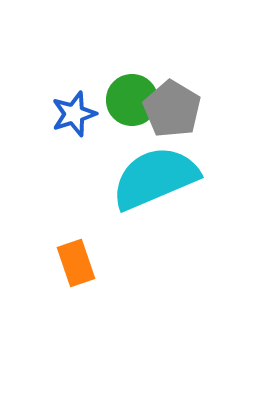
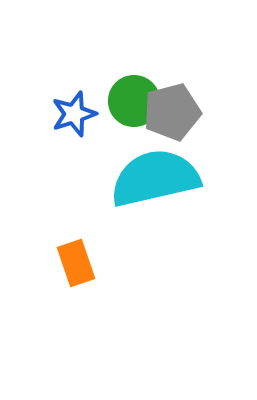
green circle: moved 2 px right, 1 px down
gray pentagon: moved 3 px down; rotated 26 degrees clockwise
cyan semicircle: rotated 10 degrees clockwise
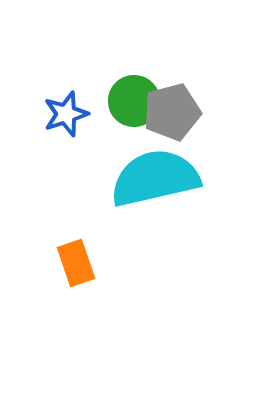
blue star: moved 8 px left
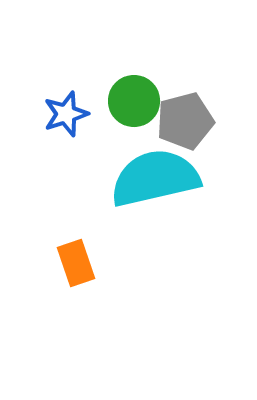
gray pentagon: moved 13 px right, 9 px down
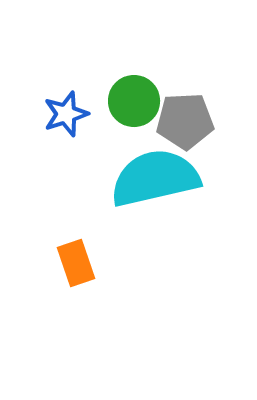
gray pentagon: rotated 12 degrees clockwise
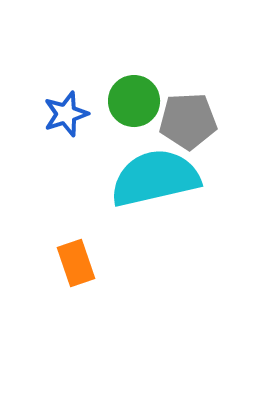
gray pentagon: moved 3 px right
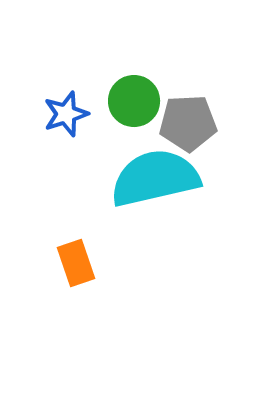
gray pentagon: moved 2 px down
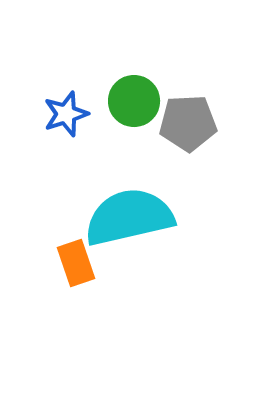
cyan semicircle: moved 26 px left, 39 px down
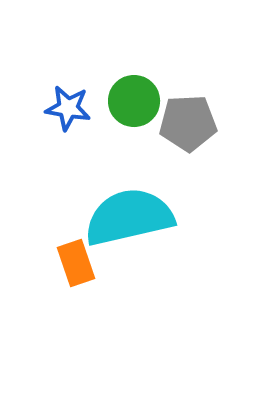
blue star: moved 2 px right, 6 px up; rotated 27 degrees clockwise
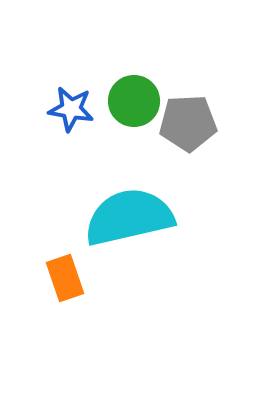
blue star: moved 3 px right, 1 px down
orange rectangle: moved 11 px left, 15 px down
